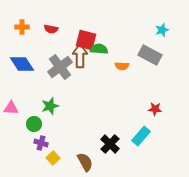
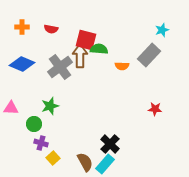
gray rectangle: moved 1 px left; rotated 75 degrees counterclockwise
blue diamond: rotated 35 degrees counterclockwise
cyan rectangle: moved 36 px left, 28 px down
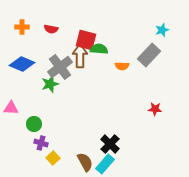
green star: moved 22 px up
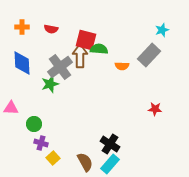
blue diamond: moved 1 px up; rotated 65 degrees clockwise
black cross: rotated 12 degrees counterclockwise
cyan rectangle: moved 5 px right
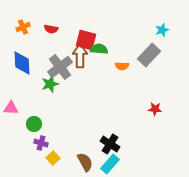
orange cross: moved 1 px right; rotated 24 degrees counterclockwise
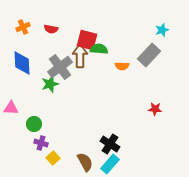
red square: moved 1 px right
